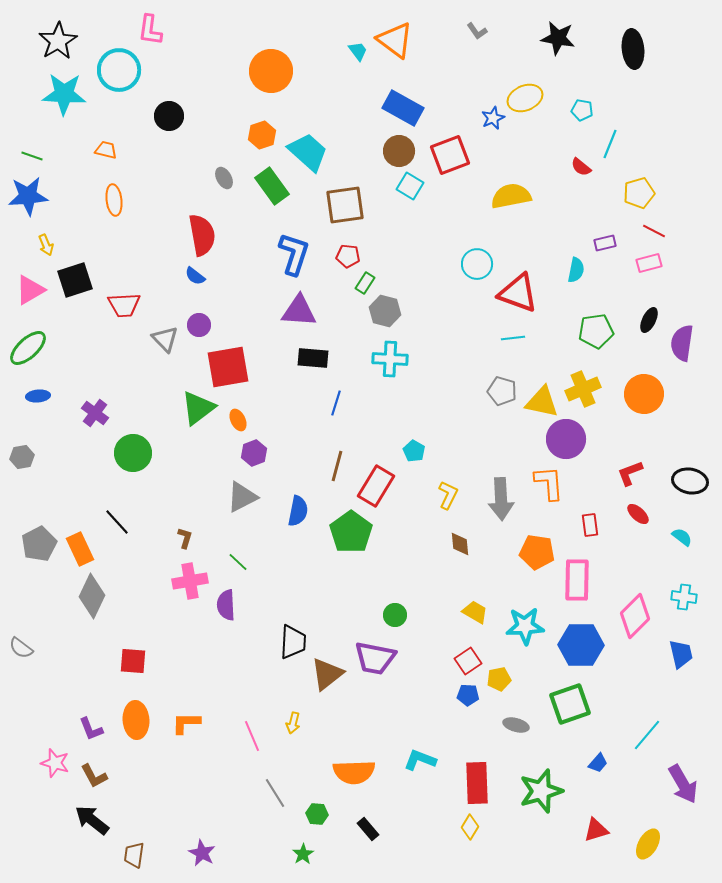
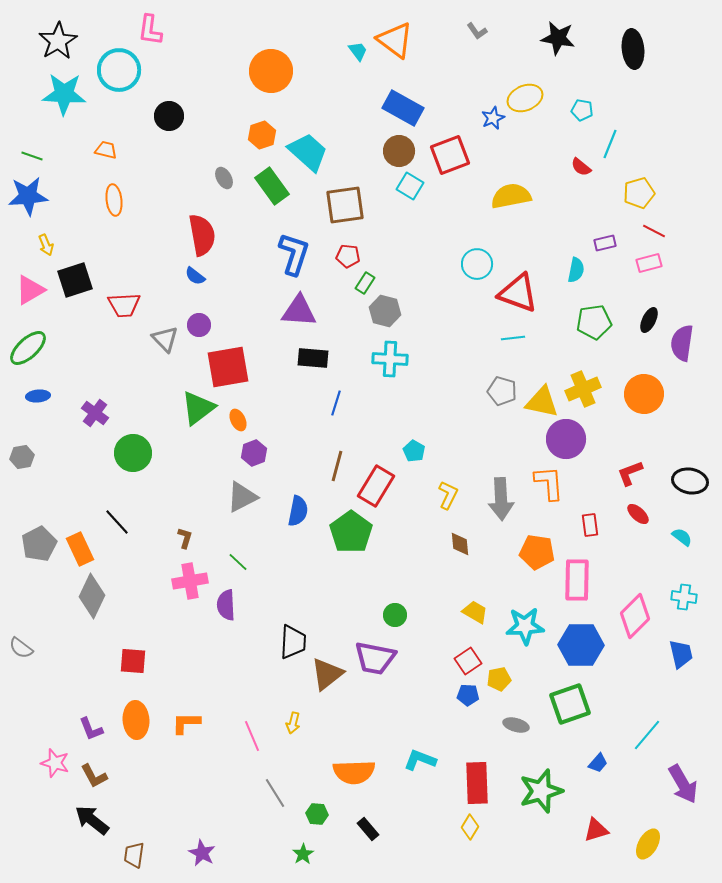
green pentagon at (596, 331): moved 2 px left, 9 px up
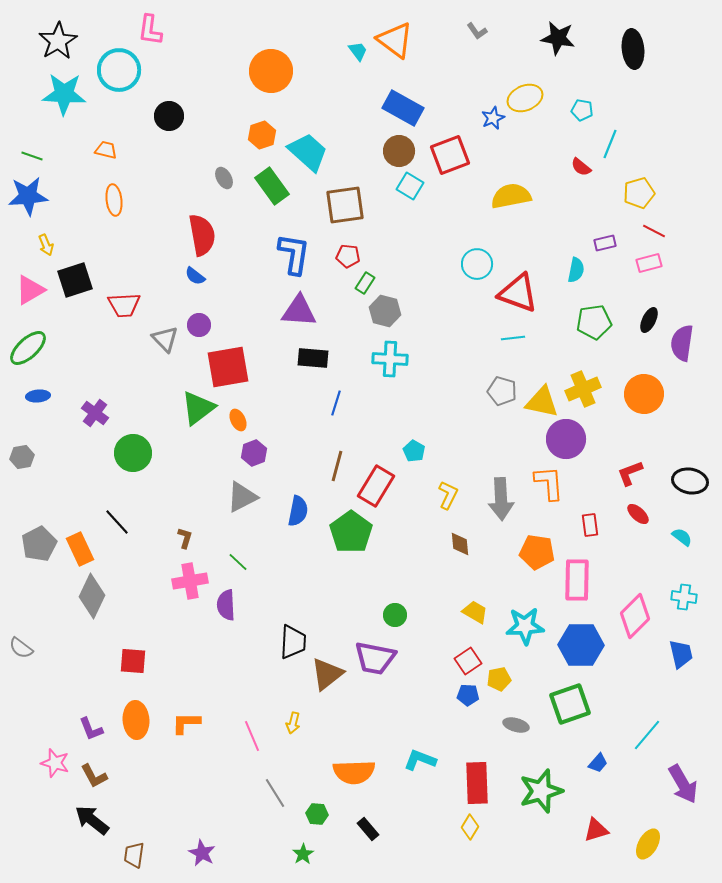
blue L-shape at (294, 254): rotated 9 degrees counterclockwise
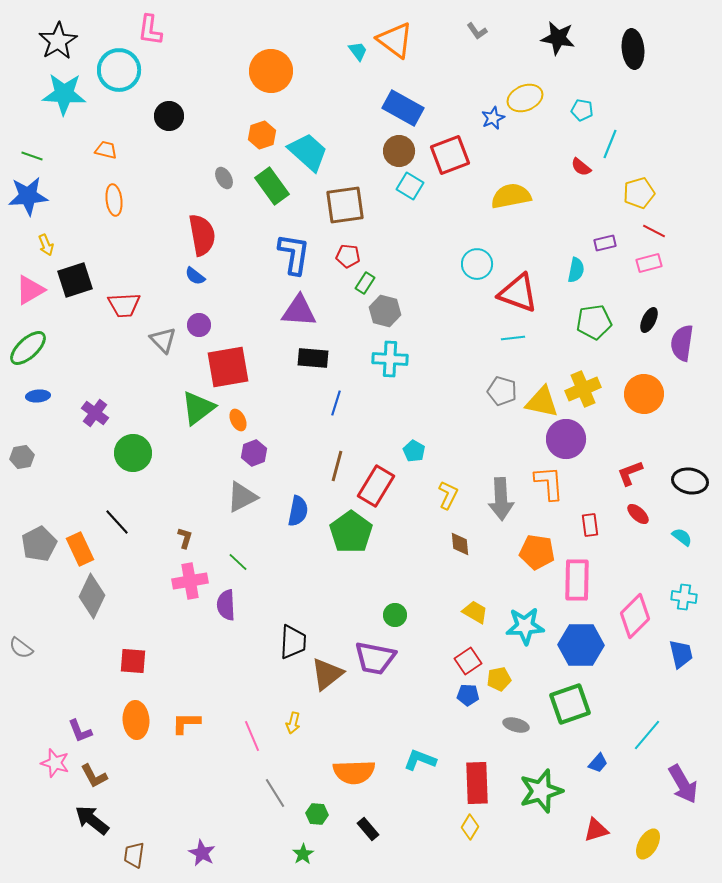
gray triangle at (165, 339): moved 2 px left, 1 px down
purple L-shape at (91, 729): moved 11 px left, 2 px down
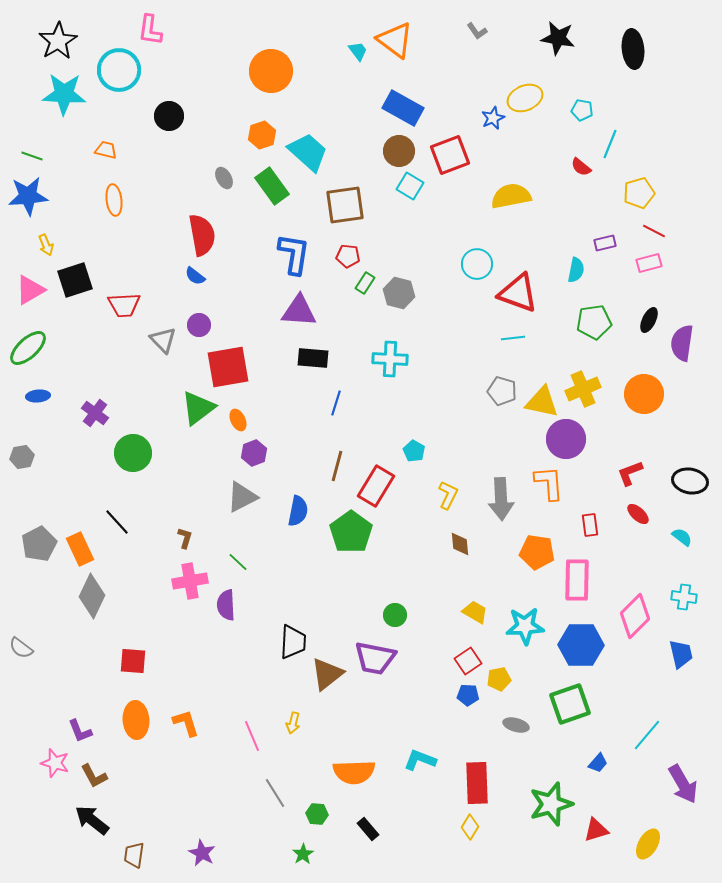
gray hexagon at (385, 311): moved 14 px right, 18 px up
orange L-shape at (186, 723): rotated 72 degrees clockwise
green star at (541, 791): moved 10 px right, 13 px down
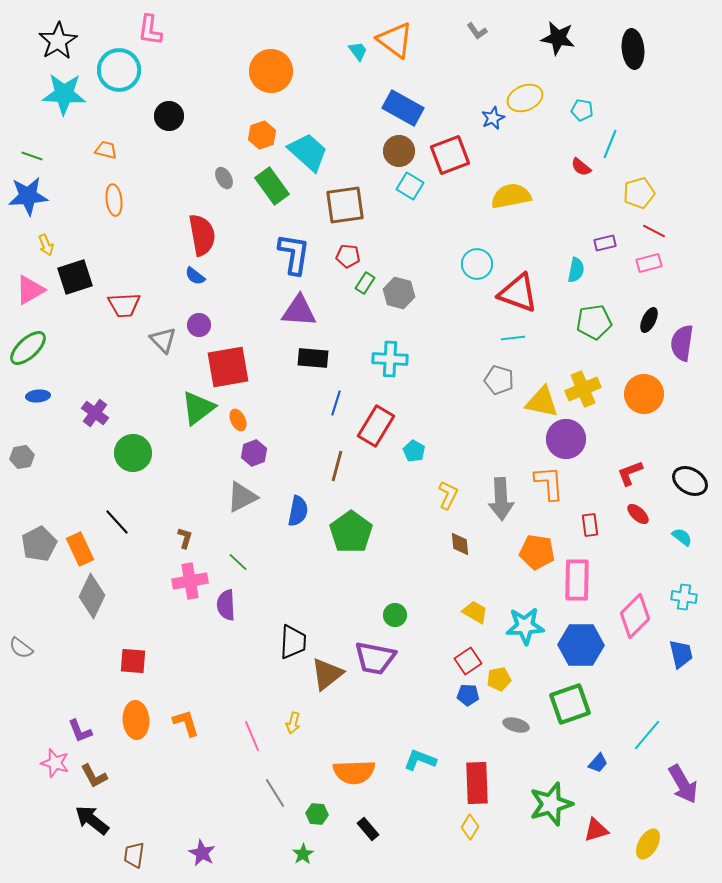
black square at (75, 280): moved 3 px up
gray pentagon at (502, 391): moved 3 px left, 11 px up
black ellipse at (690, 481): rotated 20 degrees clockwise
red rectangle at (376, 486): moved 60 px up
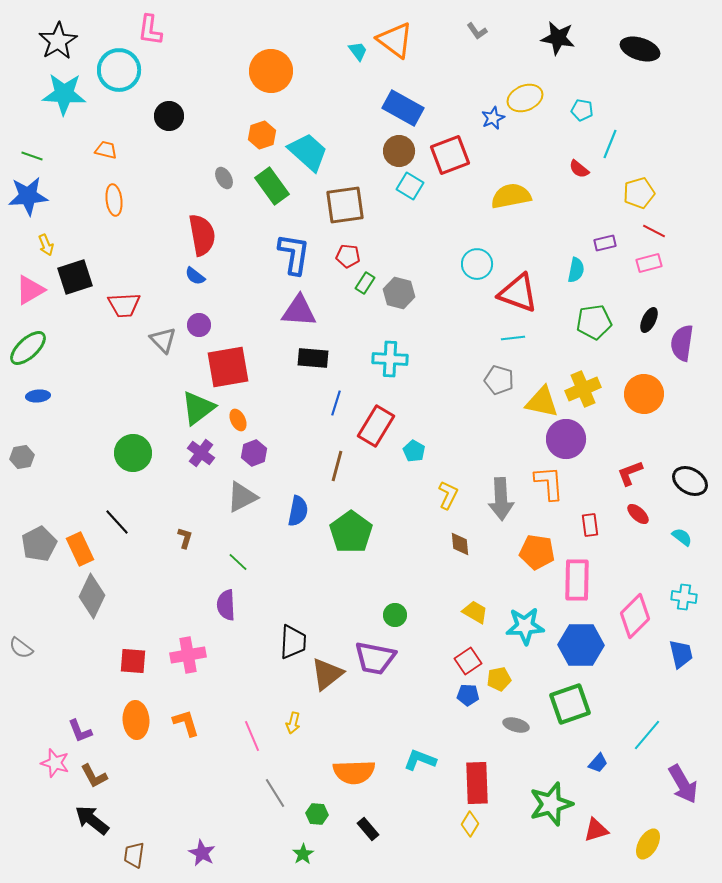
black ellipse at (633, 49): moved 7 px right; rotated 66 degrees counterclockwise
red semicircle at (581, 167): moved 2 px left, 2 px down
purple cross at (95, 413): moved 106 px right, 40 px down
pink cross at (190, 581): moved 2 px left, 74 px down
yellow diamond at (470, 827): moved 3 px up
